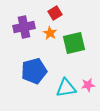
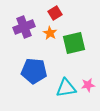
purple cross: rotated 10 degrees counterclockwise
blue pentagon: rotated 20 degrees clockwise
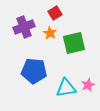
pink star: rotated 16 degrees counterclockwise
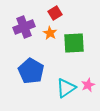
green square: rotated 10 degrees clockwise
blue pentagon: moved 3 px left; rotated 25 degrees clockwise
cyan triangle: rotated 25 degrees counterclockwise
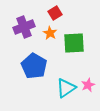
blue pentagon: moved 3 px right, 5 px up
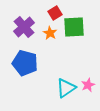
purple cross: rotated 20 degrees counterclockwise
green square: moved 16 px up
blue pentagon: moved 9 px left, 3 px up; rotated 15 degrees counterclockwise
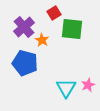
red square: moved 1 px left
green square: moved 2 px left, 2 px down; rotated 10 degrees clockwise
orange star: moved 8 px left, 7 px down
cyan triangle: rotated 25 degrees counterclockwise
